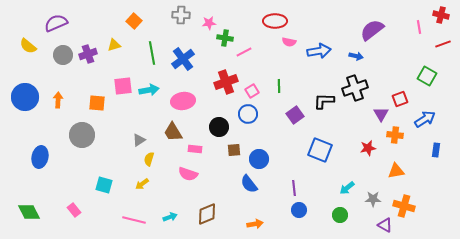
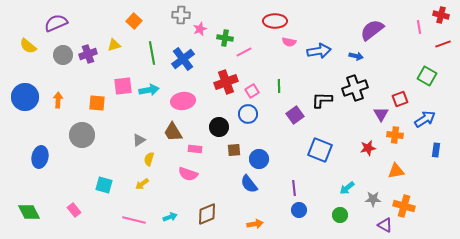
pink star at (209, 23): moved 9 px left, 6 px down; rotated 16 degrees counterclockwise
black L-shape at (324, 101): moved 2 px left, 1 px up
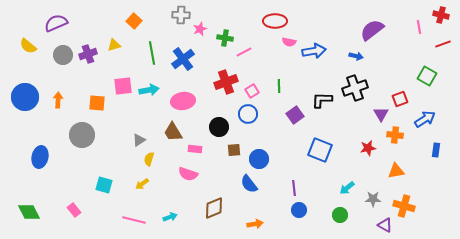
blue arrow at (319, 51): moved 5 px left
brown diamond at (207, 214): moved 7 px right, 6 px up
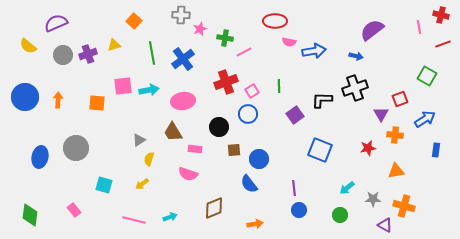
gray circle at (82, 135): moved 6 px left, 13 px down
green diamond at (29, 212): moved 1 px right, 3 px down; rotated 35 degrees clockwise
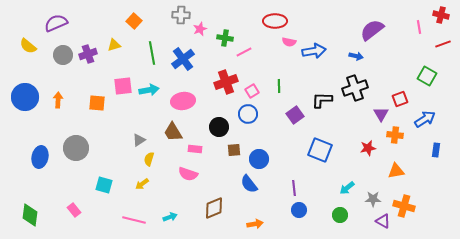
purple triangle at (385, 225): moved 2 px left, 4 px up
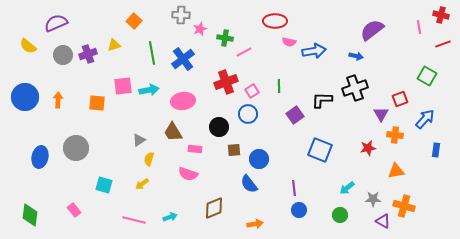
blue arrow at (425, 119): rotated 15 degrees counterclockwise
